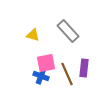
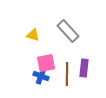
brown line: rotated 25 degrees clockwise
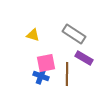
gray rectangle: moved 6 px right, 3 px down; rotated 15 degrees counterclockwise
purple rectangle: moved 10 px up; rotated 66 degrees counterclockwise
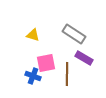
blue cross: moved 8 px left
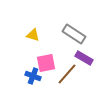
brown line: rotated 40 degrees clockwise
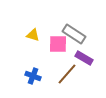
pink square: moved 12 px right, 19 px up; rotated 12 degrees clockwise
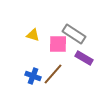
brown line: moved 14 px left
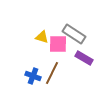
yellow triangle: moved 9 px right, 2 px down
brown line: moved 1 px left, 1 px up; rotated 15 degrees counterclockwise
